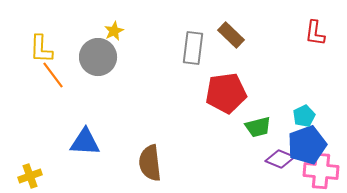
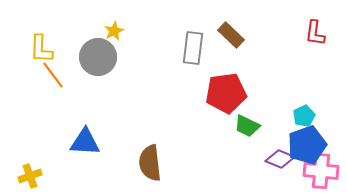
green trapezoid: moved 11 px left, 1 px up; rotated 40 degrees clockwise
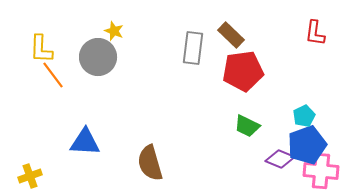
yellow star: rotated 24 degrees counterclockwise
red pentagon: moved 17 px right, 22 px up
brown semicircle: rotated 9 degrees counterclockwise
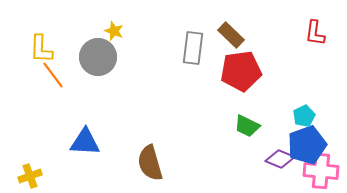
red pentagon: moved 2 px left
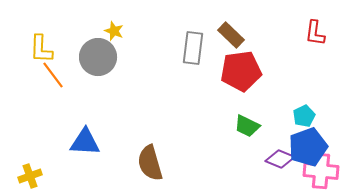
blue pentagon: moved 1 px right, 2 px down
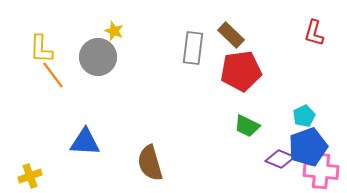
red L-shape: moved 1 px left; rotated 8 degrees clockwise
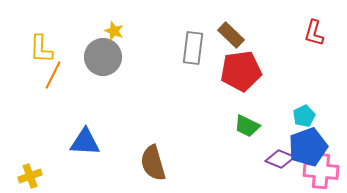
gray circle: moved 5 px right
orange line: rotated 64 degrees clockwise
brown semicircle: moved 3 px right
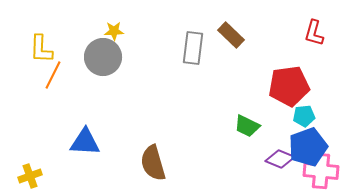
yellow star: rotated 24 degrees counterclockwise
red pentagon: moved 48 px right, 15 px down
cyan pentagon: rotated 20 degrees clockwise
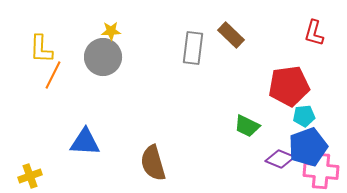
yellow star: moved 3 px left
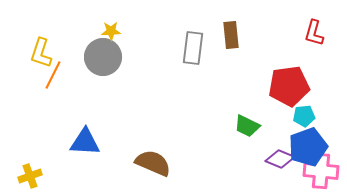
brown rectangle: rotated 40 degrees clockwise
yellow L-shape: moved 4 px down; rotated 16 degrees clockwise
brown semicircle: rotated 129 degrees clockwise
